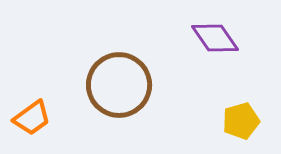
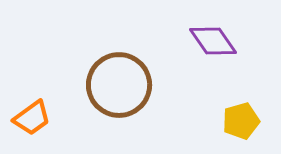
purple diamond: moved 2 px left, 3 px down
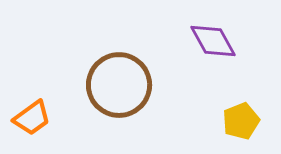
purple diamond: rotated 6 degrees clockwise
yellow pentagon: rotated 6 degrees counterclockwise
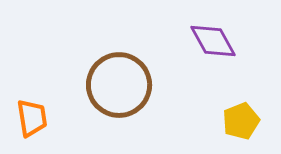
orange trapezoid: rotated 63 degrees counterclockwise
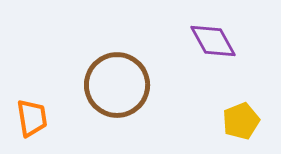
brown circle: moved 2 px left
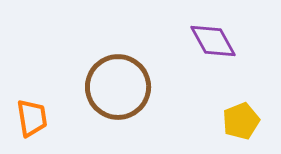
brown circle: moved 1 px right, 2 px down
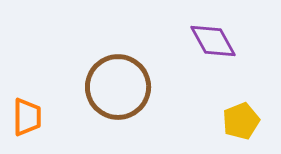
orange trapezoid: moved 5 px left, 1 px up; rotated 9 degrees clockwise
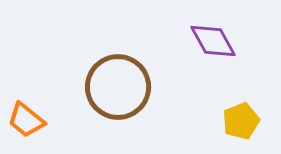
orange trapezoid: moved 1 px left, 3 px down; rotated 129 degrees clockwise
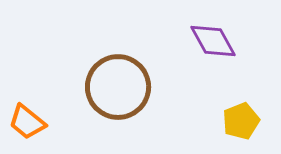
orange trapezoid: moved 1 px right, 2 px down
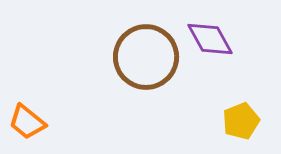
purple diamond: moved 3 px left, 2 px up
brown circle: moved 28 px right, 30 px up
